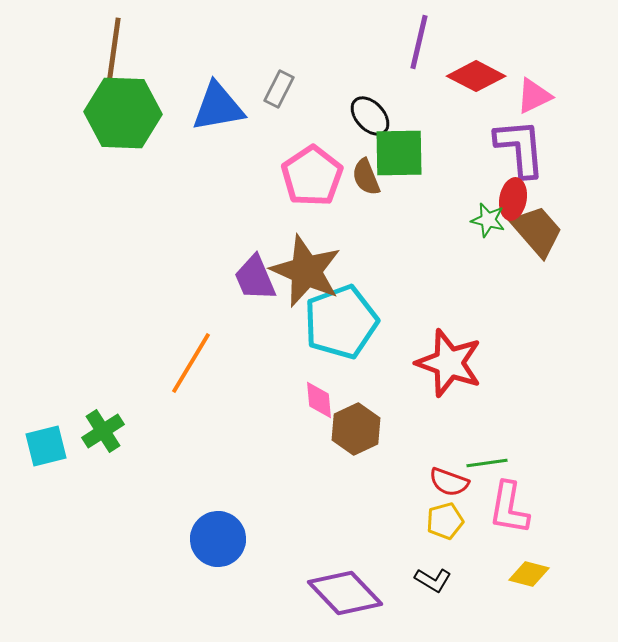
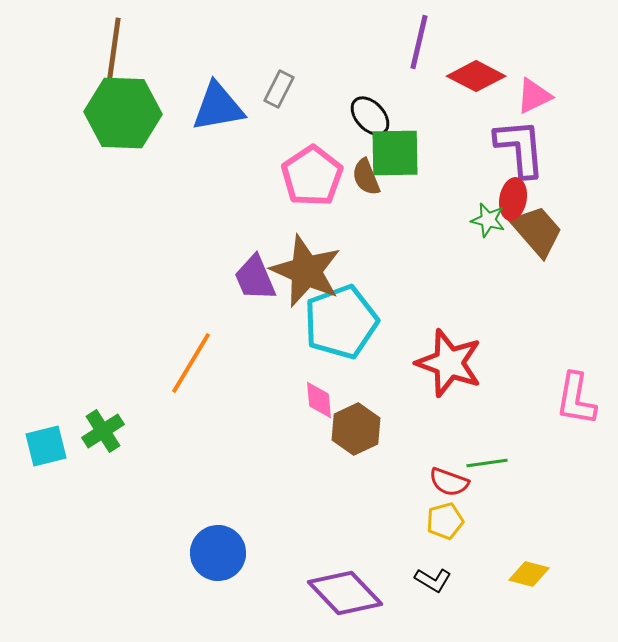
green square: moved 4 px left
pink L-shape: moved 67 px right, 109 px up
blue circle: moved 14 px down
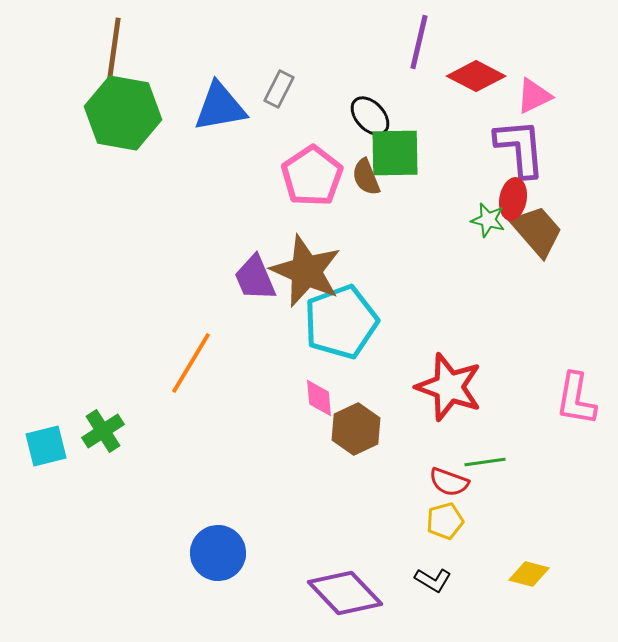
blue triangle: moved 2 px right
green hexagon: rotated 8 degrees clockwise
red star: moved 24 px down
pink diamond: moved 2 px up
green line: moved 2 px left, 1 px up
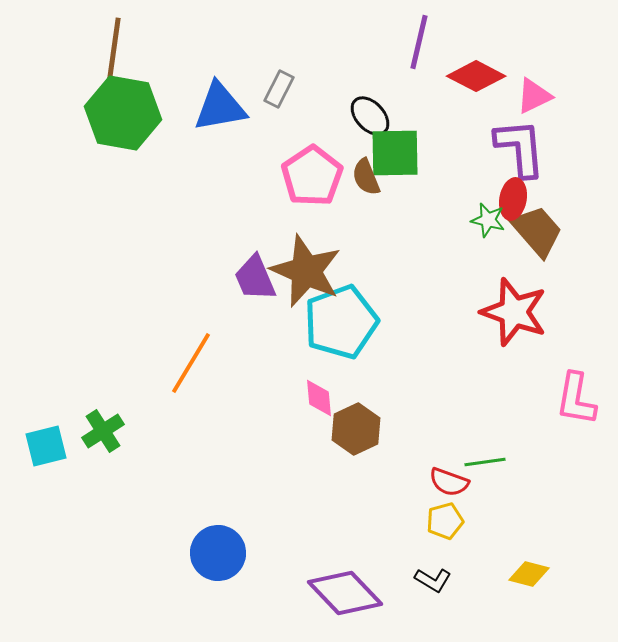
red star: moved 65 px right, 75 px up
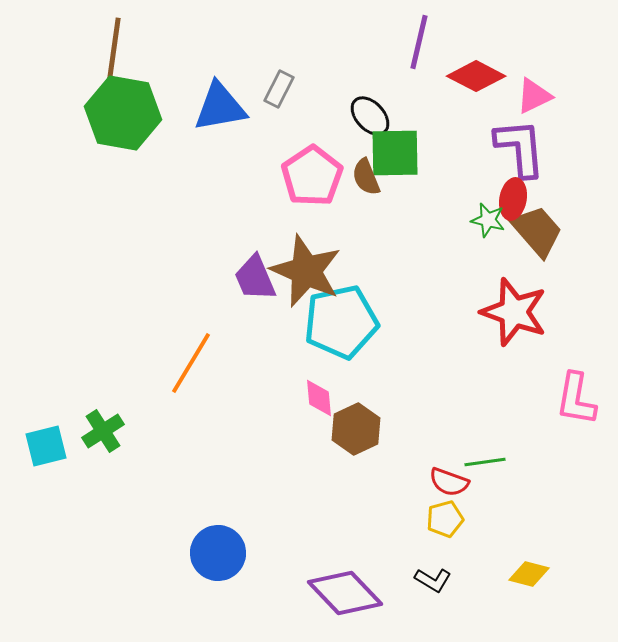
cyan pentagon: rotated 8 degrees clockwise
yellow pentagon: moved 2 px up
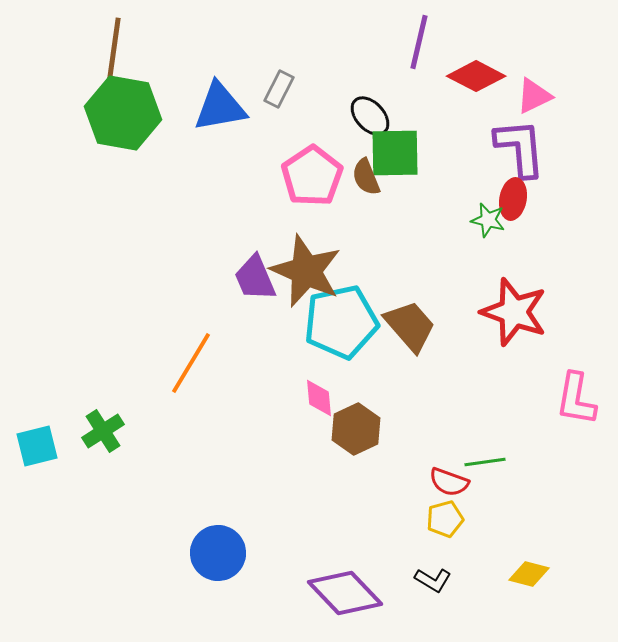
brown trapezoid: moved 127 px left, 95 px down
cyan square: moved 9 px left
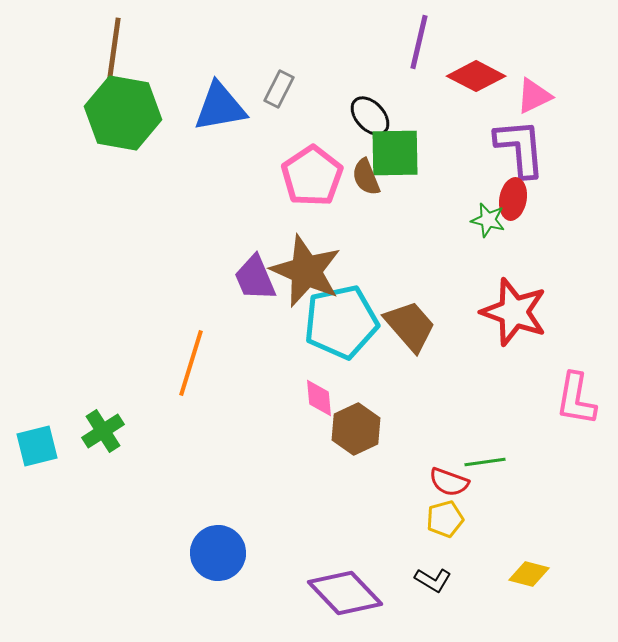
orange line: rotated 14 degrees counterclockwise
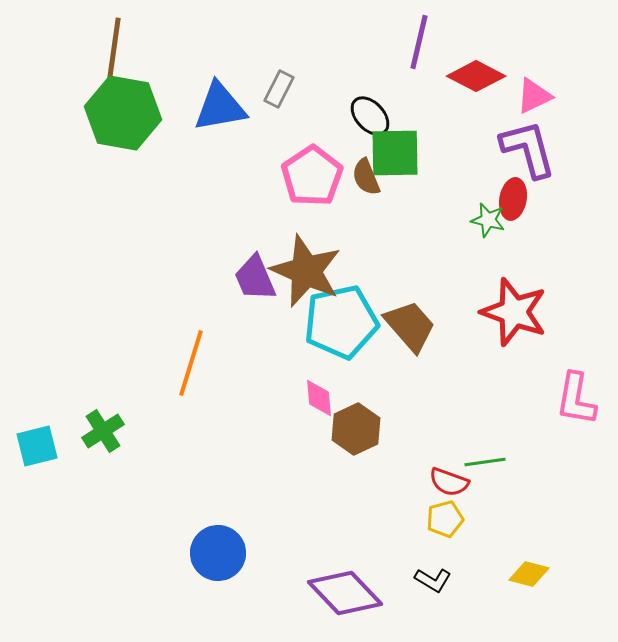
purple L-shape: moved 8 px right, 1 px down; rotated 10 degrees counterclockwise
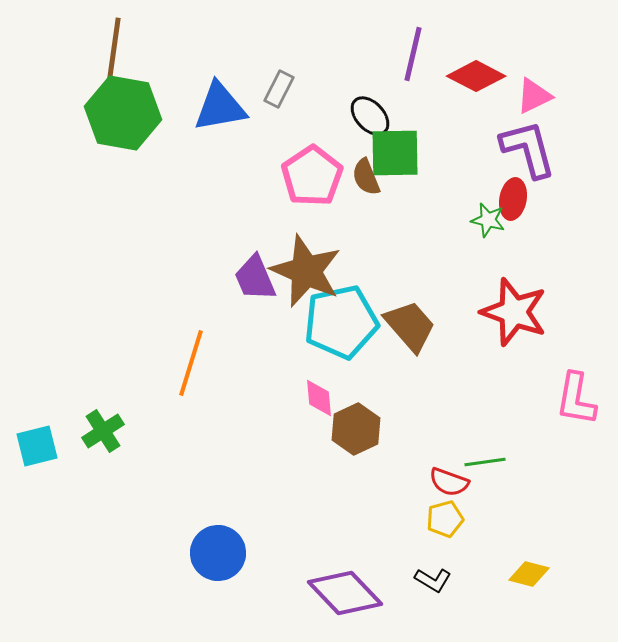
purple line: moved 6 px left, 12 px down
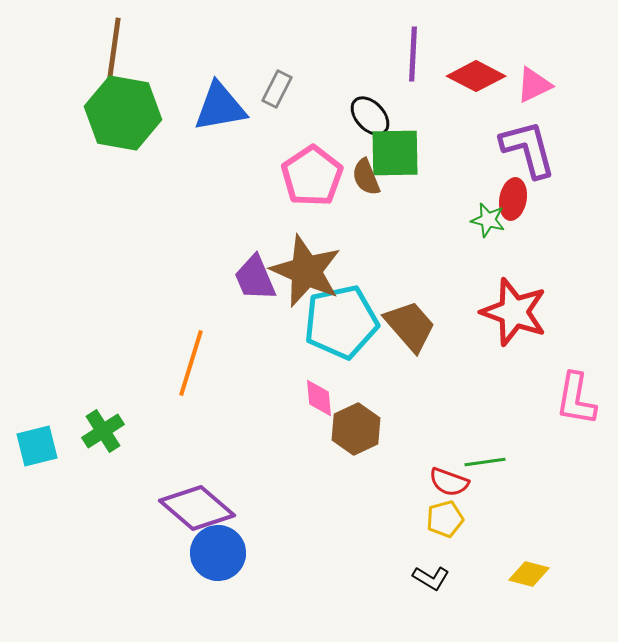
purple line: rotated 10 degrees counterclockwise
gray rectangle: moved 2 px left
pink triangle: moved 11 px up
black L-shape: moved 2 px left, 2 px up
purple diamond: moved 148 px left, 85 px up; rotated 6 degrees counterclockwise
